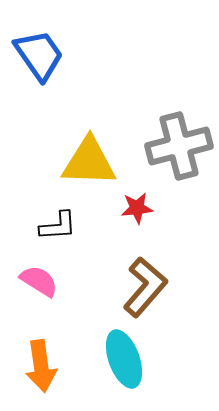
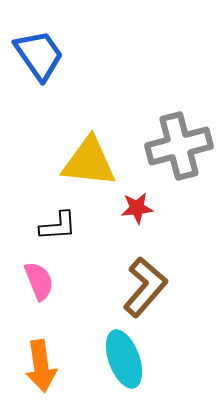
yellow triangle: rotated 4 degrees clockwise
pink semicircle: rotated 36 degrees clockwise
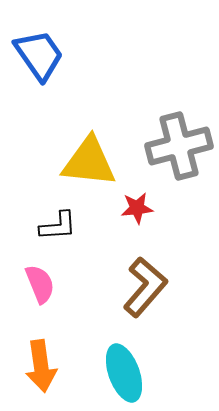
pink semicircle: moved 1 px right, 3 px down
cyan ellipse: moved 14 px down
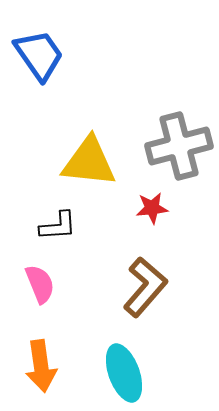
red star: moved 15 px right
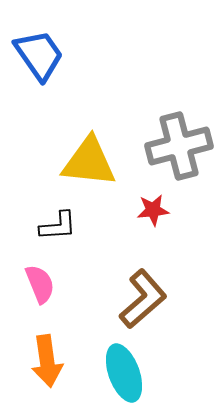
red star: moved 1 px right, 2 px down
brown L-shape: moved 2 px left, 12 px down; rotated 8 degrees clockwise
orange arrow: moved 6 px right, 5 px up
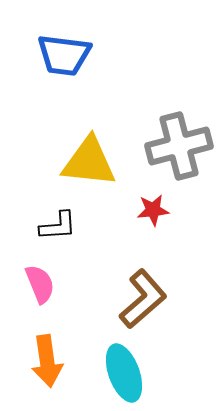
blue trapezoid: moved 25 px right; rotated 132 degrees clockwise
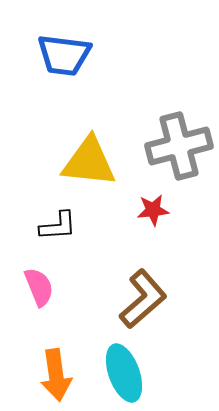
pink semicircle: moved 1 px left, 3 px down
orange arrow: moved 9 px right, 14 px down
